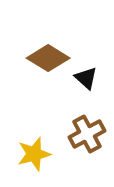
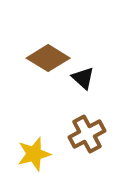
black triangle: moved 3 px left
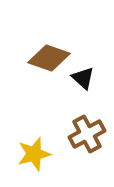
brown diamond: moved 1 px right; rotated 12 degrees counterclockwise
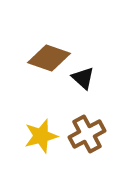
yellow star: moved 7 px right, 18 px up
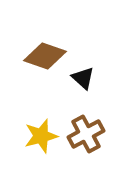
brown diamond: moved 4 px left, 2 px up
brown cross: moved 1 px left
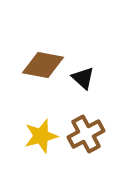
brown diamond: moved 2 px left, 9 px down; rotated 9 degrees counterclockwise
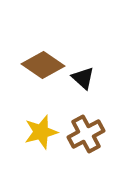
brown diamond: rotated 24 degrees clockwise
yellow star: moved 4 px up
